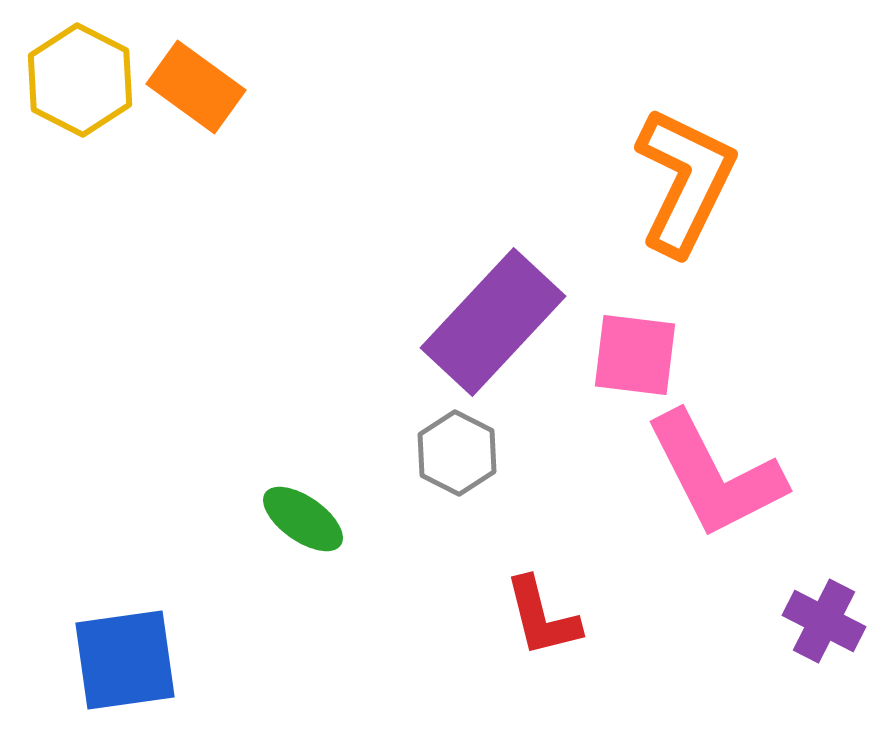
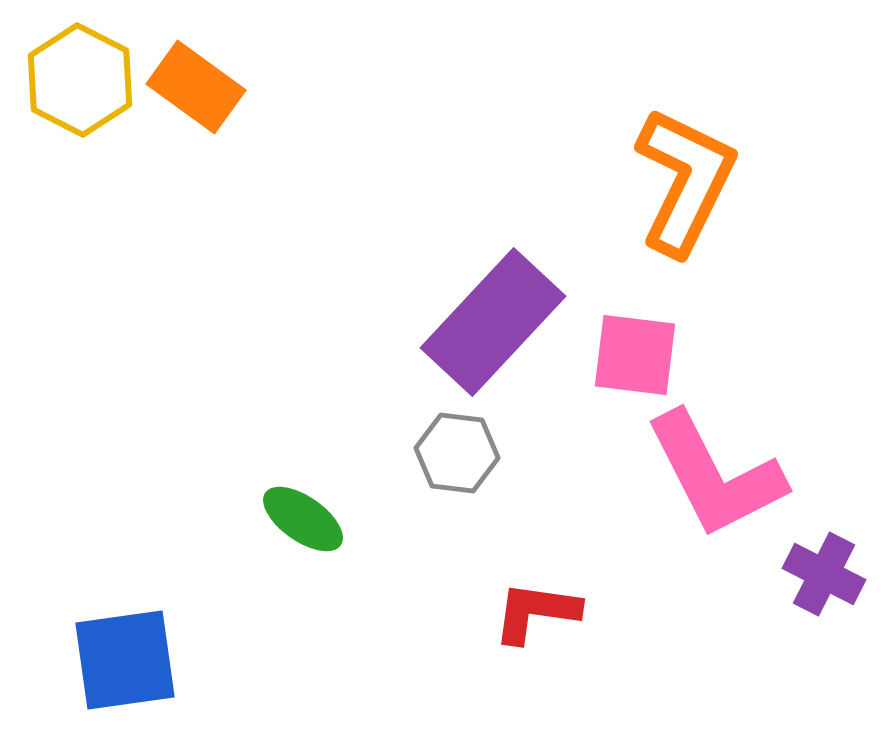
gray hexagon: rotated 20 degrees counterclockwise
red L-shape: moved 6 px left, 5 px up; rotated 112 degrees clockwise
purple cross: moved 47 px up
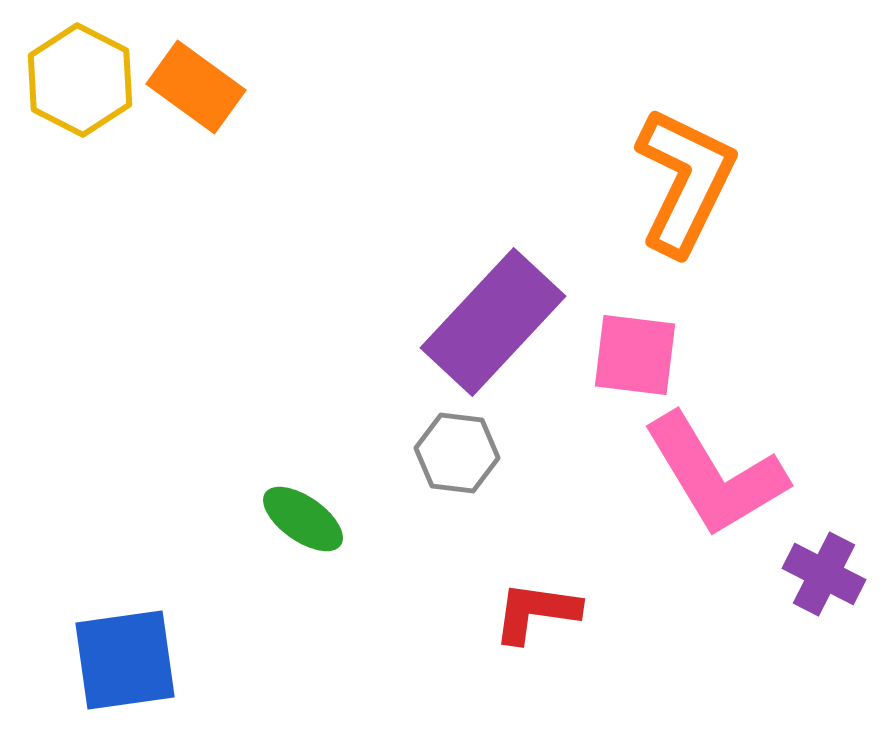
pink L-shape: rotated 4 degrees counterclockwise
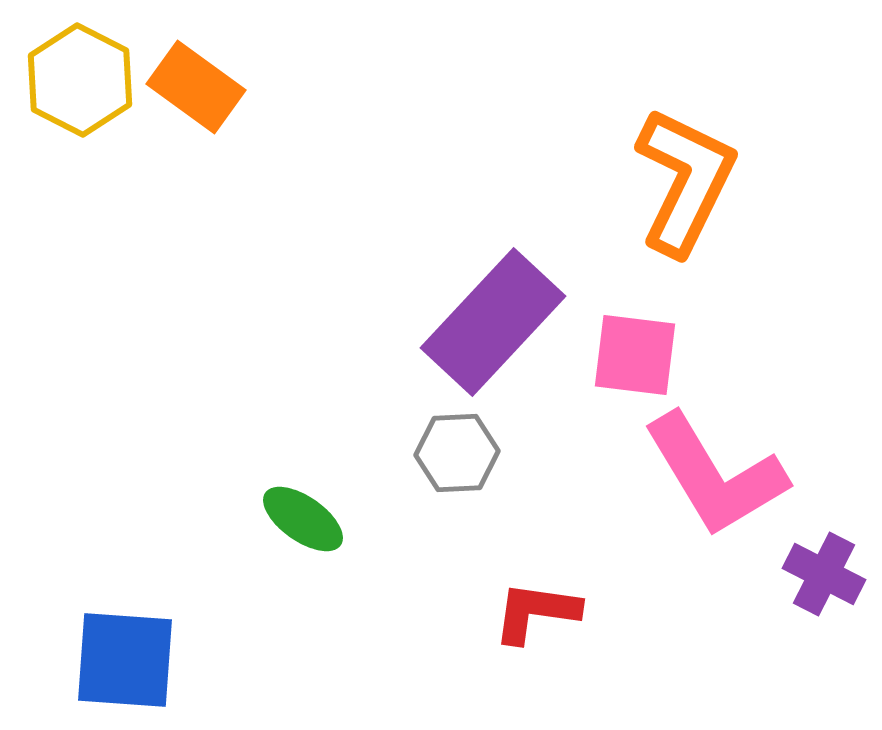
gray hexagon: rotated 10 degrees counterclockwise
blue square: rotated 12 degrees clockwise
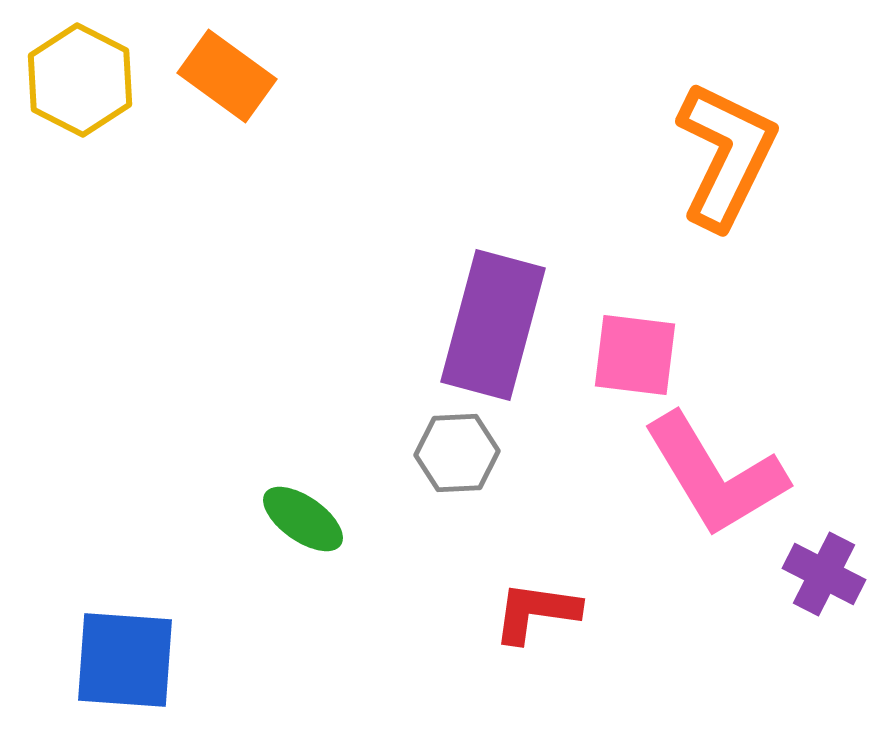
orange rectangle: moved 31 px right, 11 px up
orange L-shape: moved 41 px right, 26 px up
purple rectangle: moved 3 px down; rotated 28 degrees counterclockwise
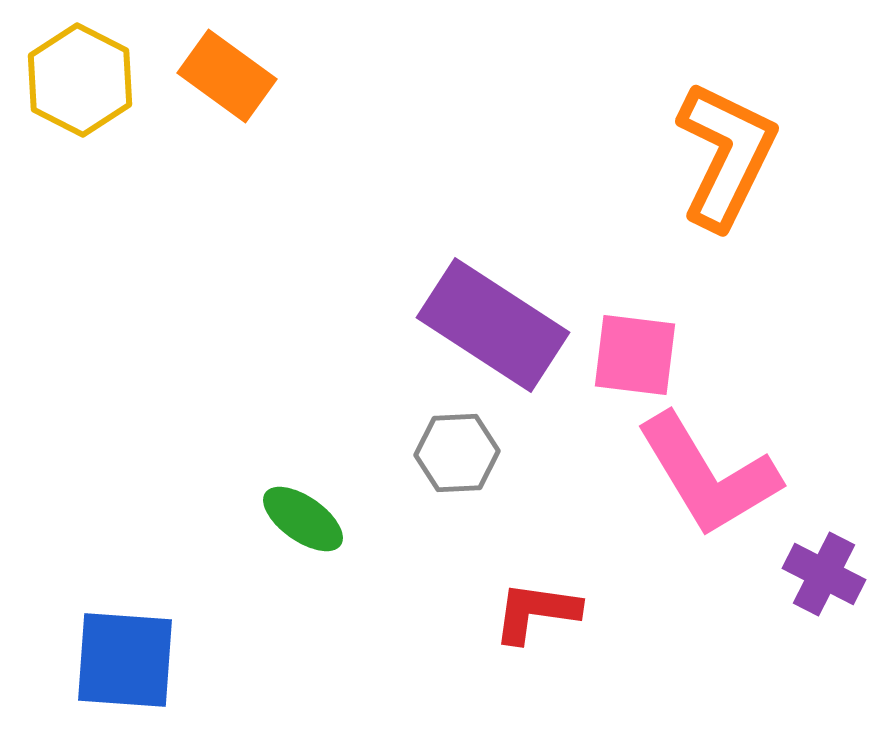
purple rectangle: rotated 72 degrees counterclockwise
pink L-shape: moved 7 px left
